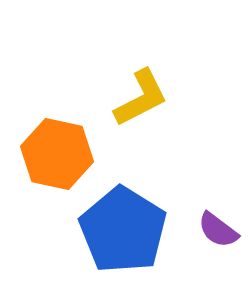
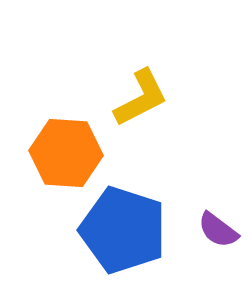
orange hexagon: moved 9 px right, 1 px up; rotated 8 degrees counterclockwise
blue pentagon: rotated 14 degrees counterclockwise
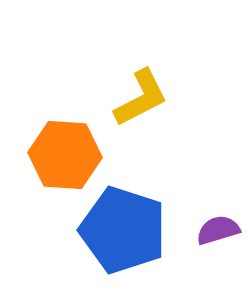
orange hexagon: moved 1 px left, 2 px down
purple semicircle: rotated 126 degrees clockwise
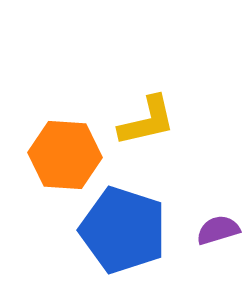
yellow L-shape: moved 6 px right, 23 px down; rotated 14 degrees clockwise
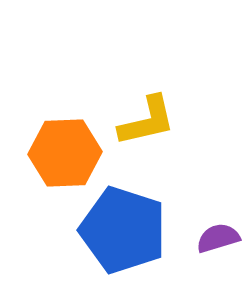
orange hexagon: moved 2 px up; rotated 6 degrees counterclockwise
purple semicircle: moved 8 px down
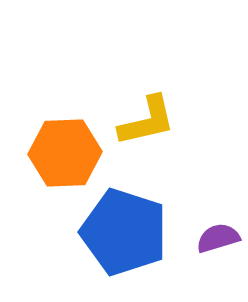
blue pentagon: moved 1 px right, 2 px down
